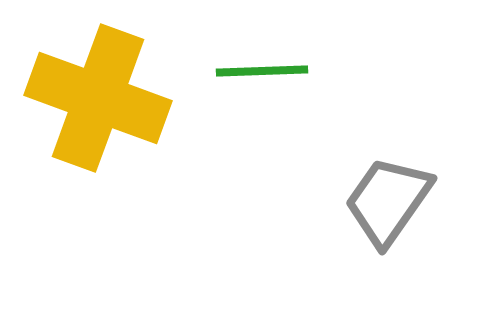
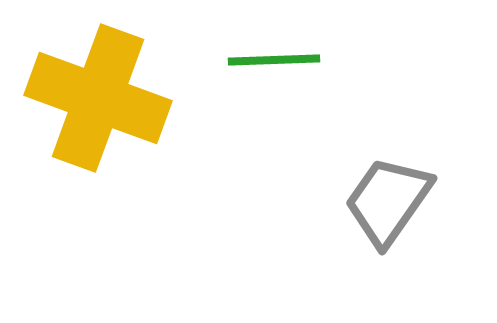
green line: moved 12 px right, 11 px up
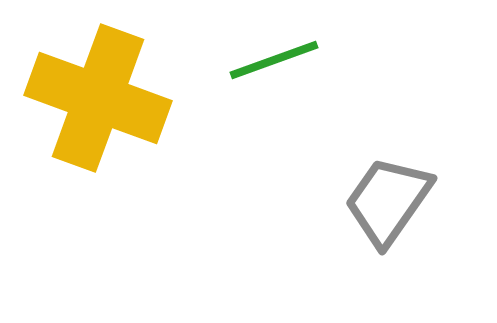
green line: rotated 18 degrees counterclockwise
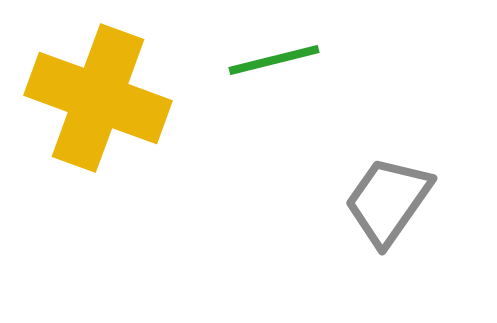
green line: rotated 6 degrees clockwise
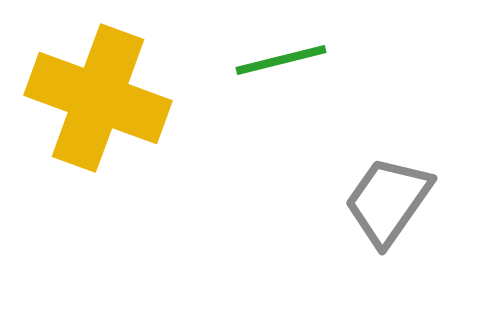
green line: moved 7 px right
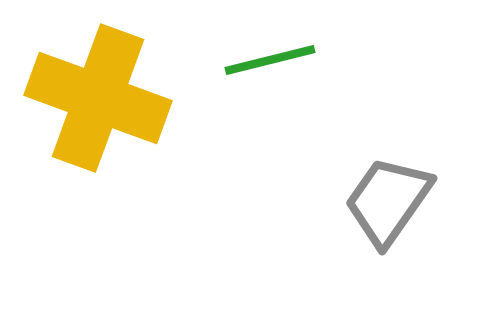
green line: moved 11 px left
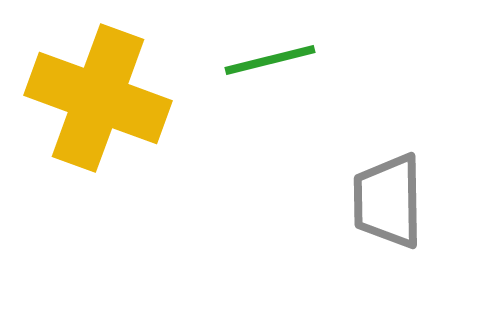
gray trapezoid: rotated 36 degrees counterclockwise
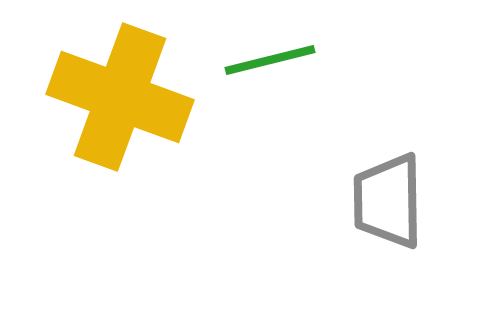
yellow cross: moved 22 px right, 1 px up
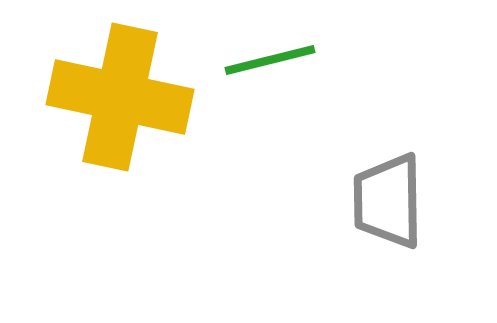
yellow cross: rotated 8 degrees counterclockwise
